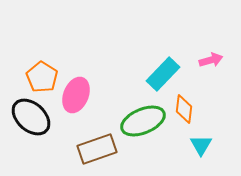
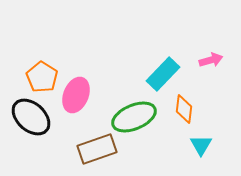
green ellipse: moved 9 px left, 4 px up
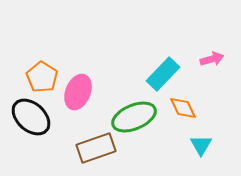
pink arrow: moved 1 px right, 1 px up
pink ellipse: moved 2 px right, 3 px up
orange diamond: moved 1 px left, 1 px up; rotated 32 degrees counterclockwise
brown rectangle: moved 1 px left, 1 px up
